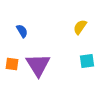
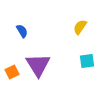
orange square: moved 8 px down; rotated 32 degrees counterclockwise
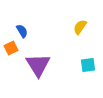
cyan square: moved 1 px right, 4 px down
orange square: moved 1 px left, 24 px up
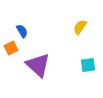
purple triangle: rotated 16 degrees counterclockwise
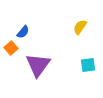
blue semicircle: moved 1 px right, 1 px down; rotated 72 degrees clockwise
orange square: rotated 16 degrees counterclockwise
purple triangle: rotated 24 degrees clockwise
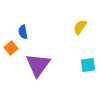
blue semicircle: rotated 128 degrees clockwise
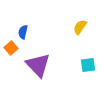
blue semicircle: rotated 24 degrees clockwise
purple triangle: rotated 20 degrees counterclockwise
